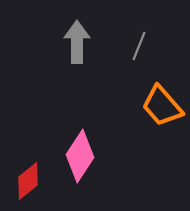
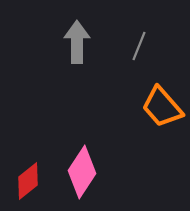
orange trapezoid: moved 1 px down
pink diamond: moved 2 px right, 16 px down
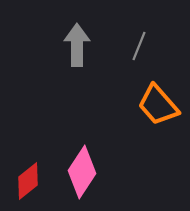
gray arrow: moved 3 px down
orange trapezoid: moved 4 px left, 2 px up
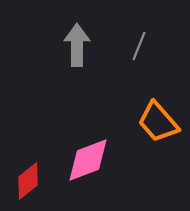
orange trapezoid: moved 17 px down
pink diamond: moved 6 px right, 12 px up; rotated 36 degrees clockwise
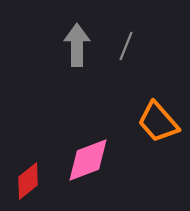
gray line: moved 13 px left
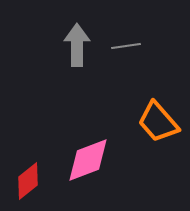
gray line: rotated 60 degrees clockwise
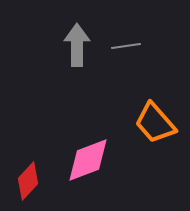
orange trapezoid: moved 3 px left, 1 px down
red diamond: rotated 9 degrees counterclockwise
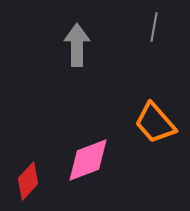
gray line: moved 28 px right, 19 px up; rotated 72 degrees counterclockwise
